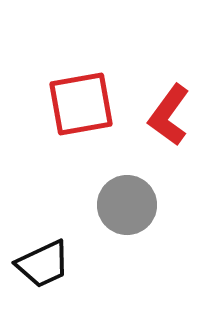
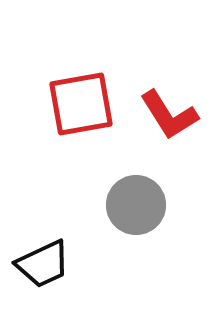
red L-shape: rotated 68 degrees counterclockwise
gray circle: moved 9 px right
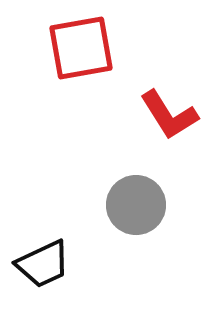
red square: moved 56 px up
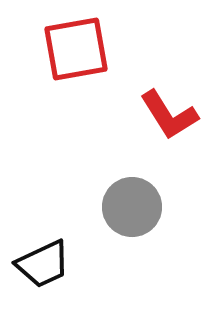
red square: moved 5 px left, 1 px down
gray circle: moved 4 px left, 2 px down
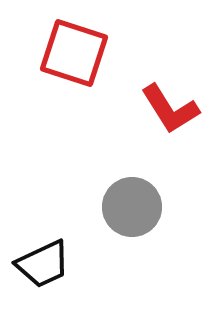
red square: moved 2 px left, 4 px down; rotated 28 degrees clockwise
red L-shape: moved 1 px right, 6 px up
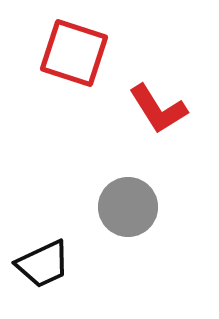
red L-shape: moved 12 px left
gray circle: moved 4 px left
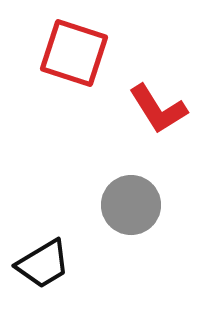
gray circle: moved 3 px right, 2 px up
black trapezoid: rotated 6 degrees counterclockwise
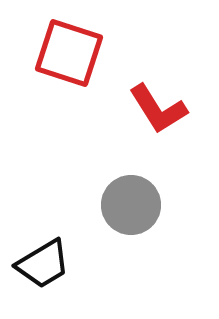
red square: moved 5 px left
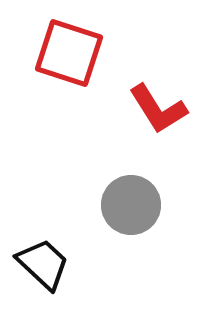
black trapezoid: rotated 106 degrees counterclockwise
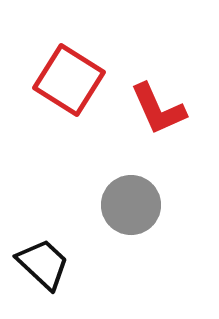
red square: moved 27 px down; rotated 14 degrees clockwise
red L-shape: rotated 8 degrees clockwise
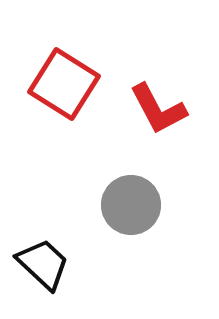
red square: moved 5 px left, 4 px down
red L-shape: rotated 4 degrees counterclockwise
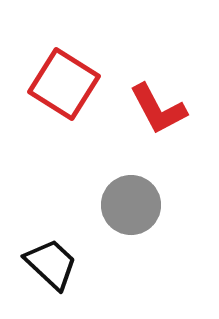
black trapezoid: moved 8 px right
